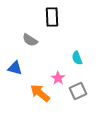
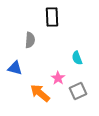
gray semicircle: rotated 119 degrees counterclockwise
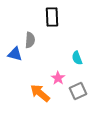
blue triangle: moved 14 px up
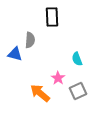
cyan semicircle: moved 1 px down
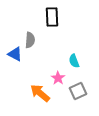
blue triangle: rotated 14 degrees clockwise
cyan semicircle: moved 3 px left, 2 px down
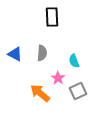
gray semicircle: moved 12 px right, 13 px down
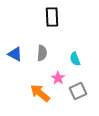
cyan semicircle: moved 1 px right, 2 px up
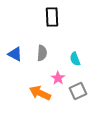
orange arrow: rotated 15 degrees counterclockwise
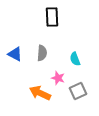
pink star: rotated 16 degrees counterclockwise
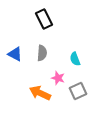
black rectangle: moved 8 px left, 2 px down; rotated 24 degrees counterclockwise
